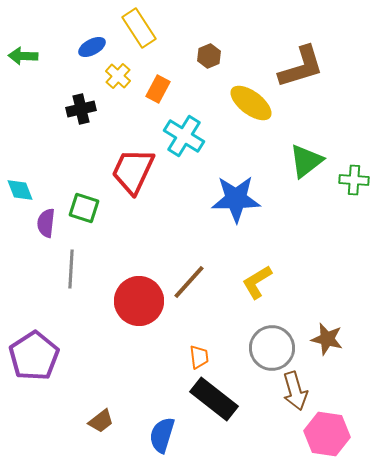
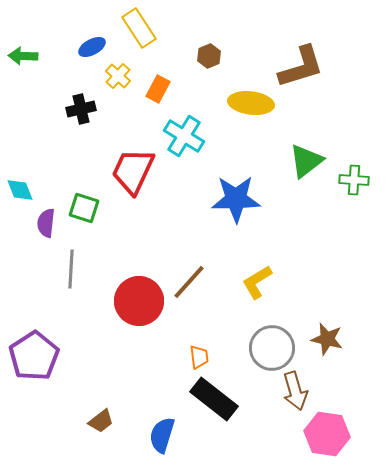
yellow ellipse: rotated 30 degrees counterclockwise
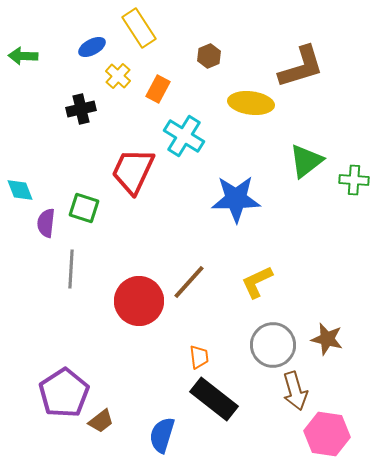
yellow L-shape: rotated 6 degrees clockwise
gray circle: moved 1 px right, 3 px up
purple pentagon: moved 30 px right, 37 px down
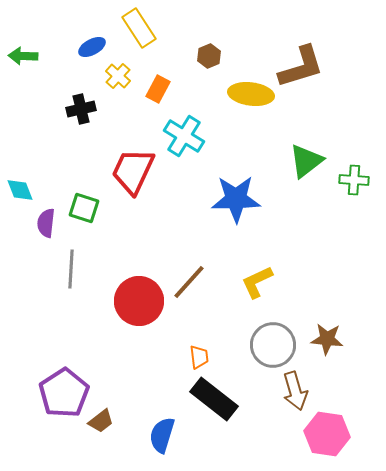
yellow ellipse: moved 9 px up
brown star: rotated 8 degrees counterclockwise
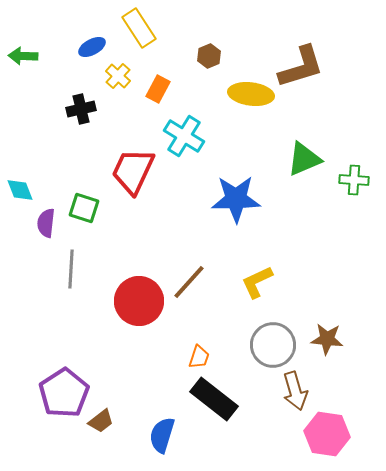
green triangle: moved 2 px left, 2 px up; rotated 15 degrees clockwise
orange trapezoid: rotated 25 degrees clockwise
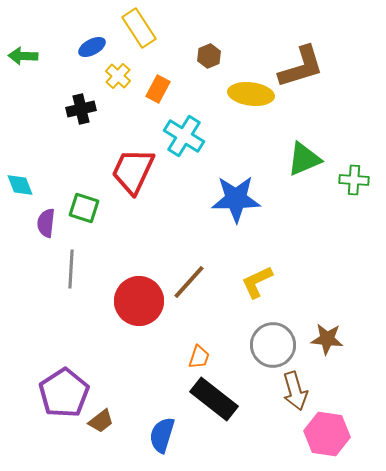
cyan diamond: moved 5 px up
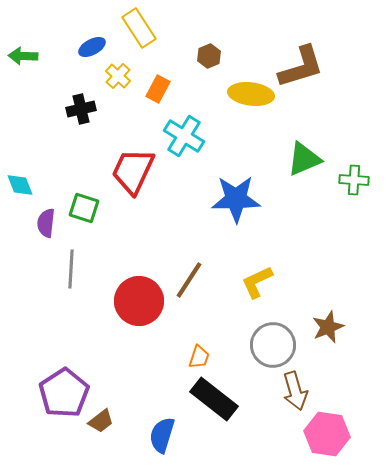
brown line: moved 2 px up; rotated 9 degrees counterclockwise
brown star: moved 1 px right, 12 px up; rotated 28 degrees counterclockwise
